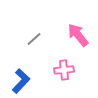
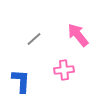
blue L-shape: rotated 40 degrees counterclockwise
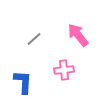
blue L-shape: moved 2 px right, 1 px down
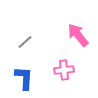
gray line: moved 9 px left, 3 px down
blue L-shape: moved 1 px right, 4 px up
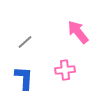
pink arrow: moved 3 px up
pink cross: moved 1 px right
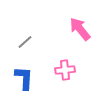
pink arrow: moved 2 px right, 3 px up
